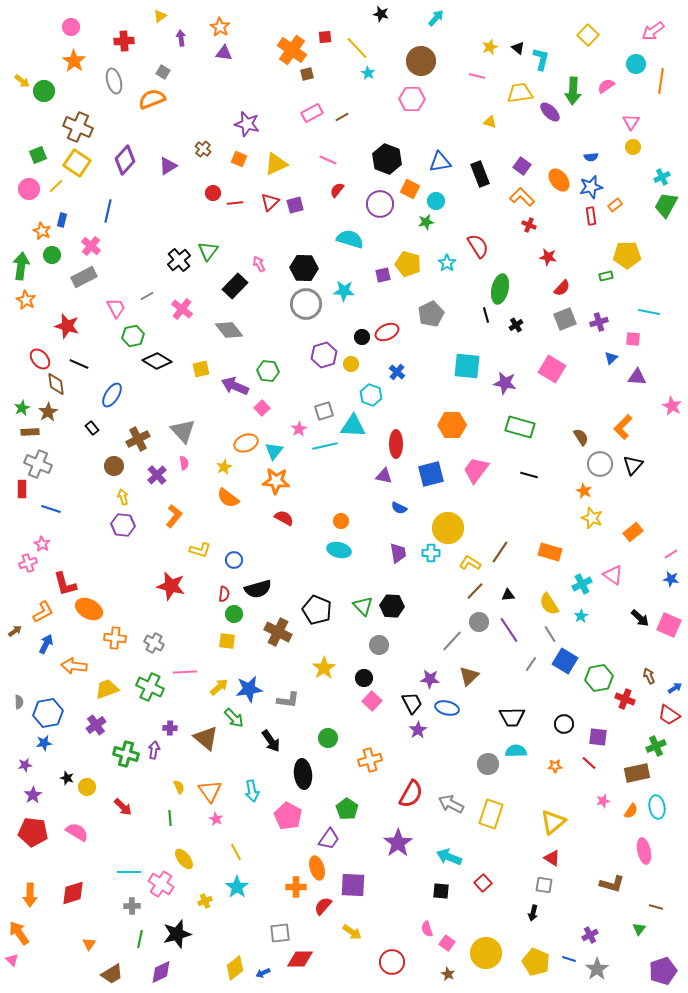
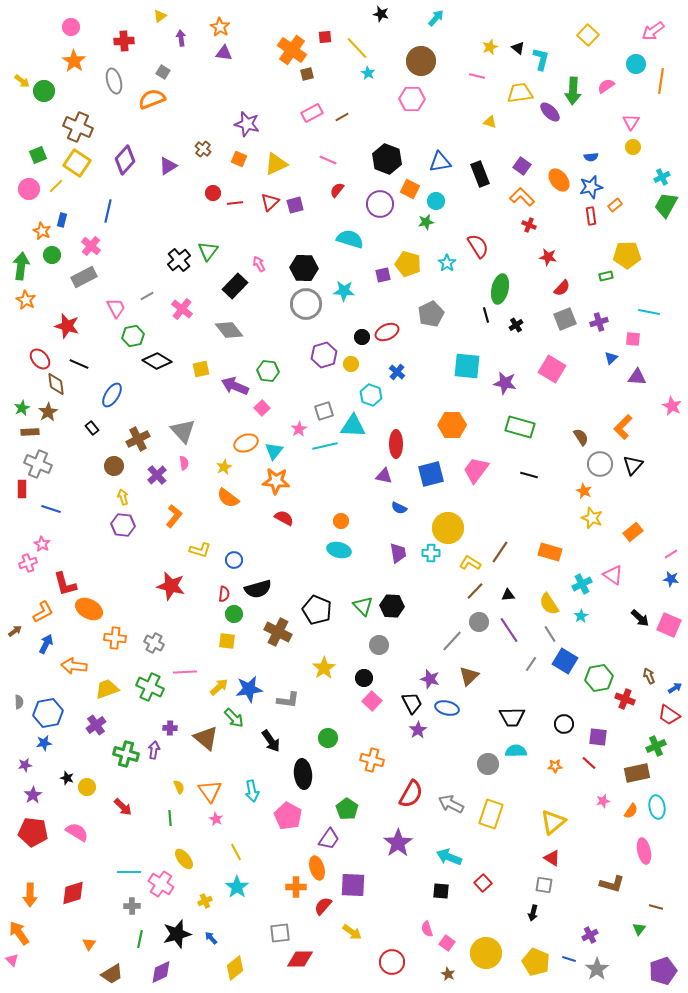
purple star at (430, 679): rotated 12 degrees clockwise
orange cross at (370, 760): moved 2 px right; rotated 30 degrees clockwise
blue arrow at (263, 973): moved 52 px left, 35 px up; rotated 72 degrees clockwise
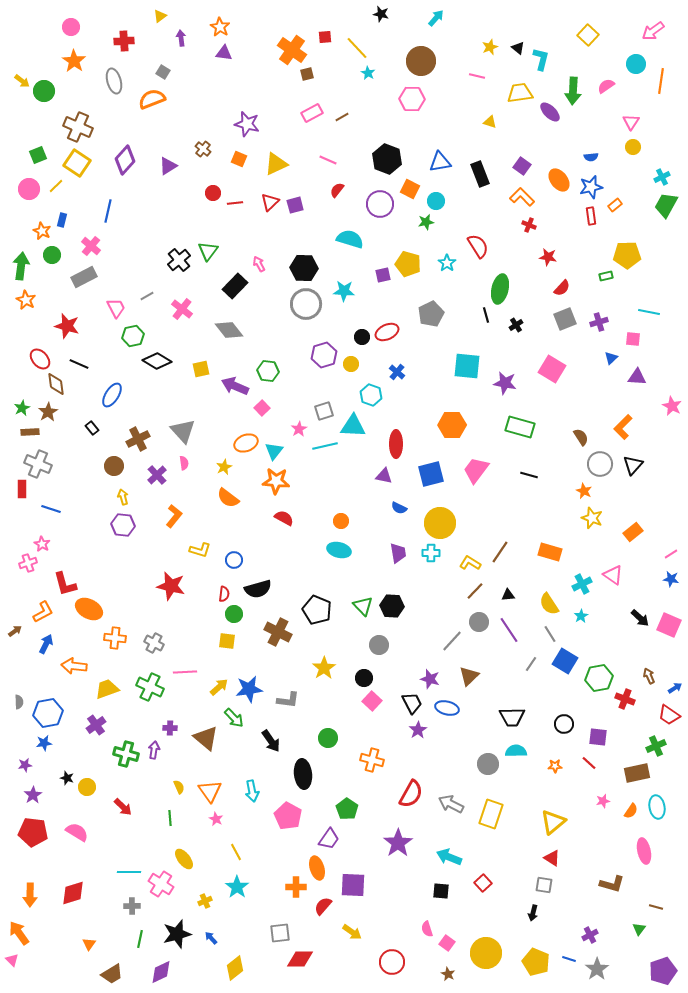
yellow circle at (448, 528): moved 8 px left, 5 px up
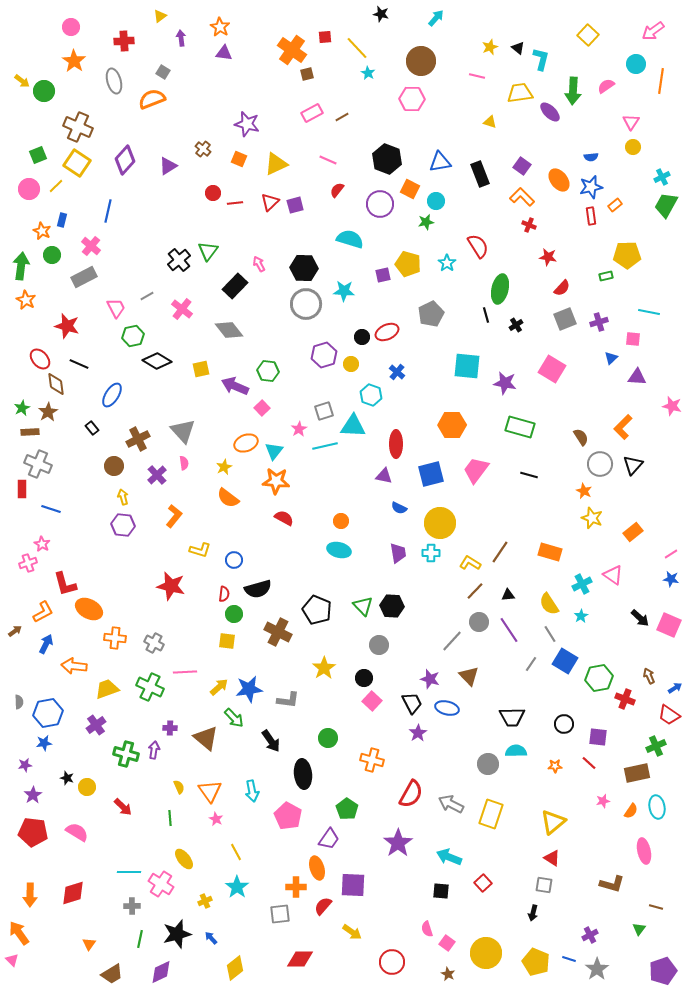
pink star at (672, 406): rotated 12 degrees counterclockwise
brown triangle at (469, 676): rotated 30 degrees counterclockwise
purple star at (418, 730): moved 3 px down
gray square at (280, 933): moved 19 px up
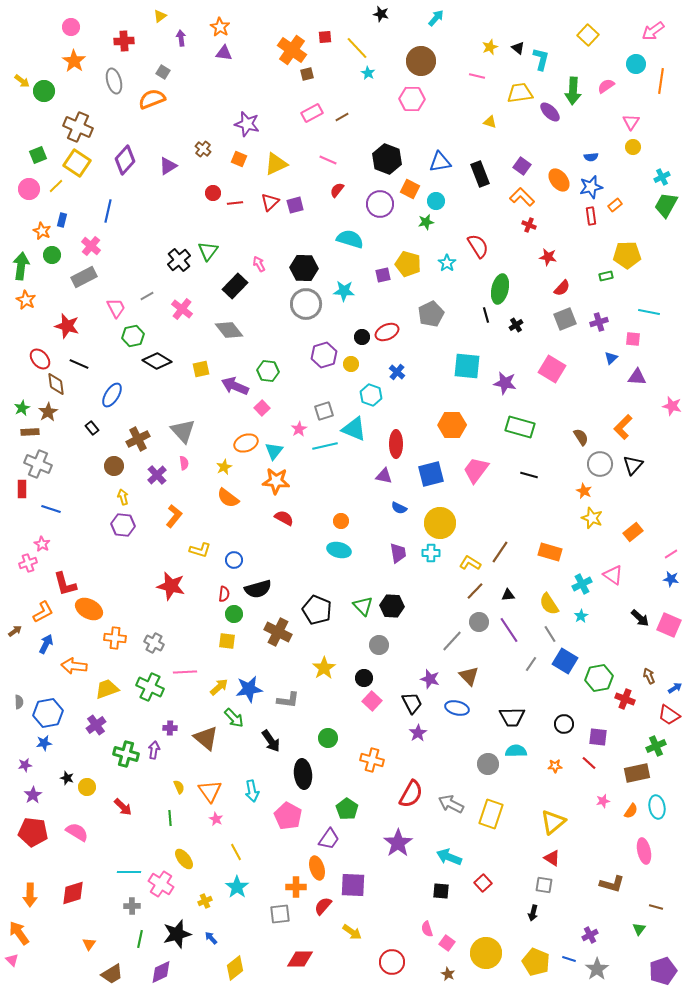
cyan triangle at (353, 426): moved 1 px right, 3 px down; rotated 20 degrees clockwise
blue ellipse at (447, 708): moved 10 px right
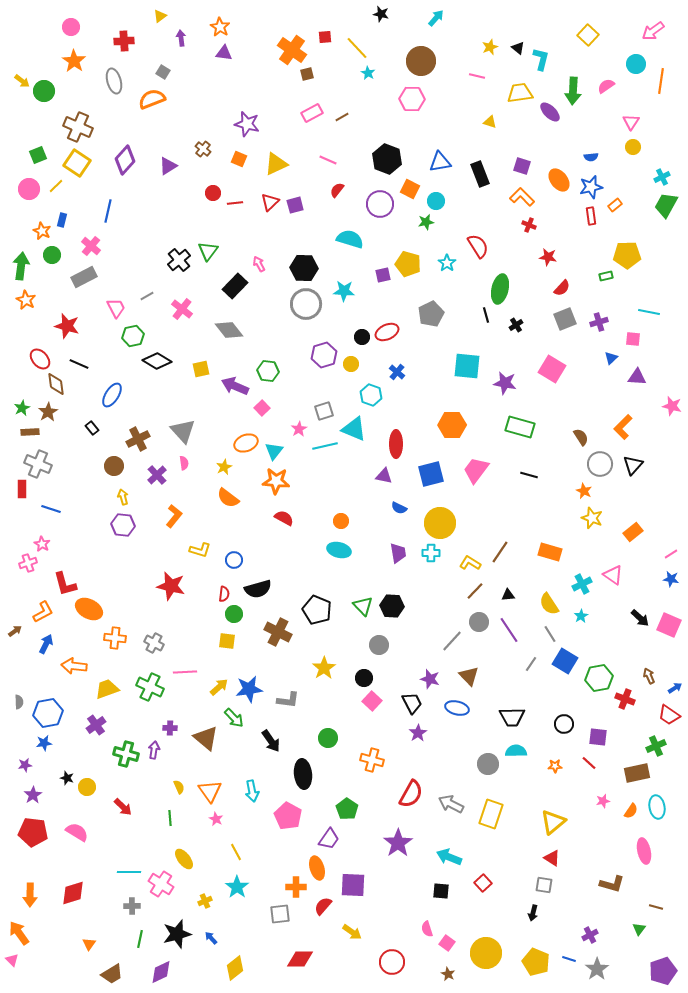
purple square at (522, 166): rotated 18 degrees counterclockwise
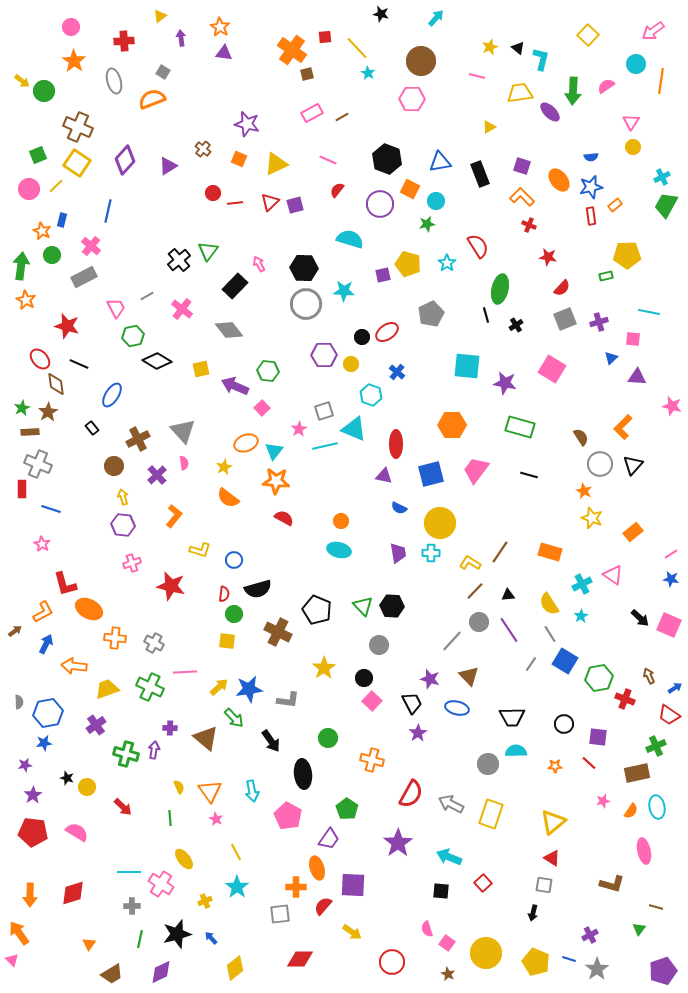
yellow triangle at (490, 122): moved 1 px left, 5 px down; rotated 48 degrees counterclockwise
green star at (426, 222): moved 1 px right, 2 px down
red ellipse at (387, 332): rotated 10 degrees counterclockwise
purple hexagon at (324, 355): rotated 15 degrees clockwise
pink cross at (28, 563): moved 104 px right
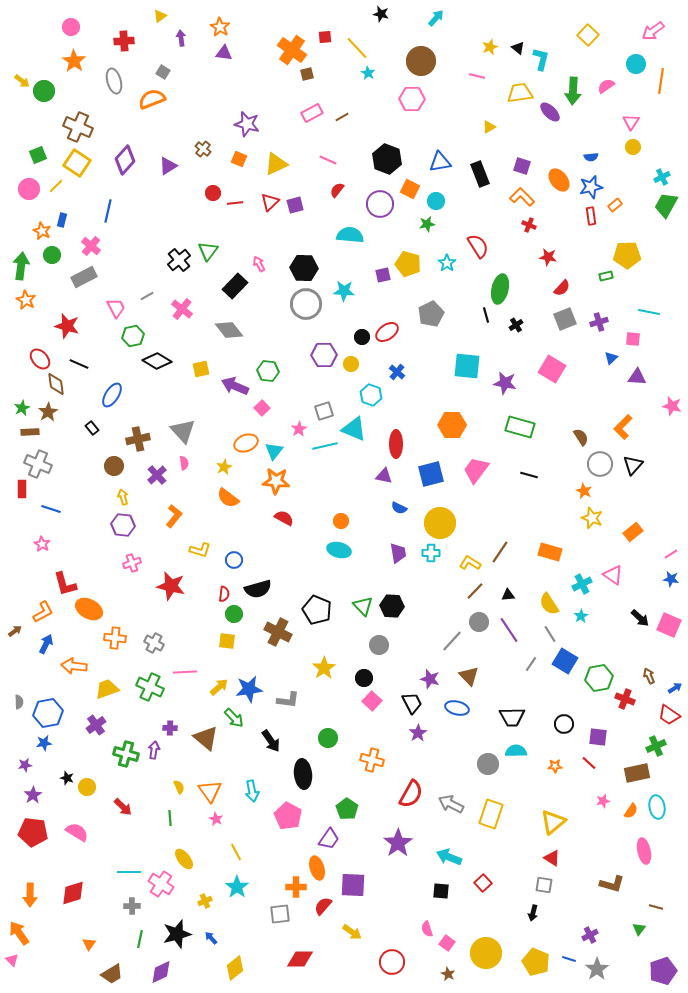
cyan semicircle at (350, 239): moved 4 px up; rotated 12 degrees counterclockwise
brown cross at (138, 439): rotated 15 degrees clockwise
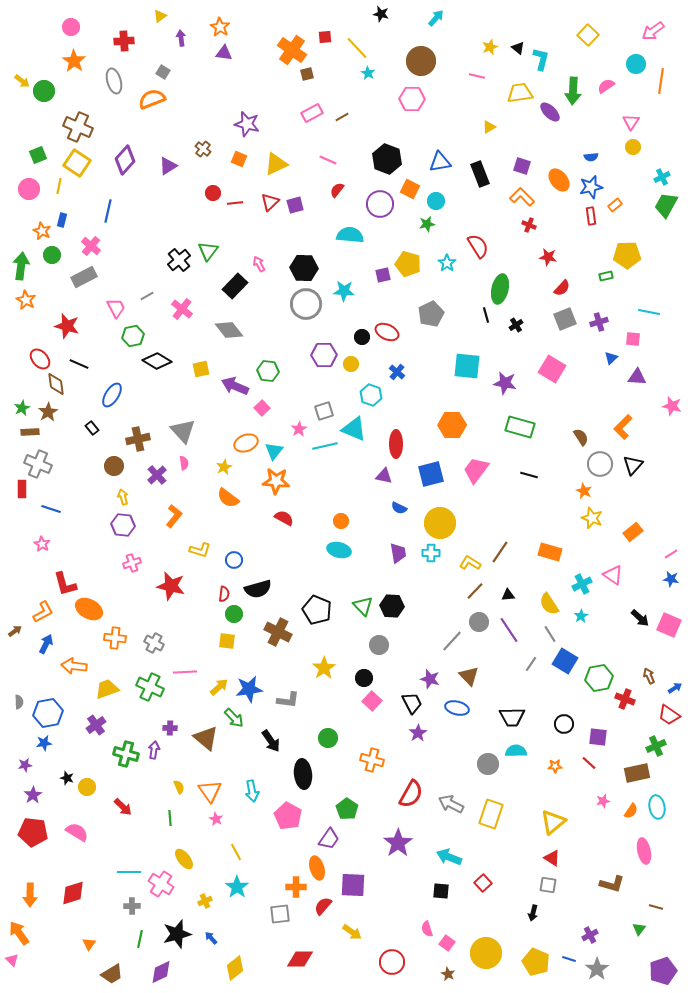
yellow line at (56, 186): moved 3 px right; rotated 35 degrees counterclockwise
red ellipse at (387, 332): rotated 60 degrees clockwise
gray square at (544, 885): moved 4 px right
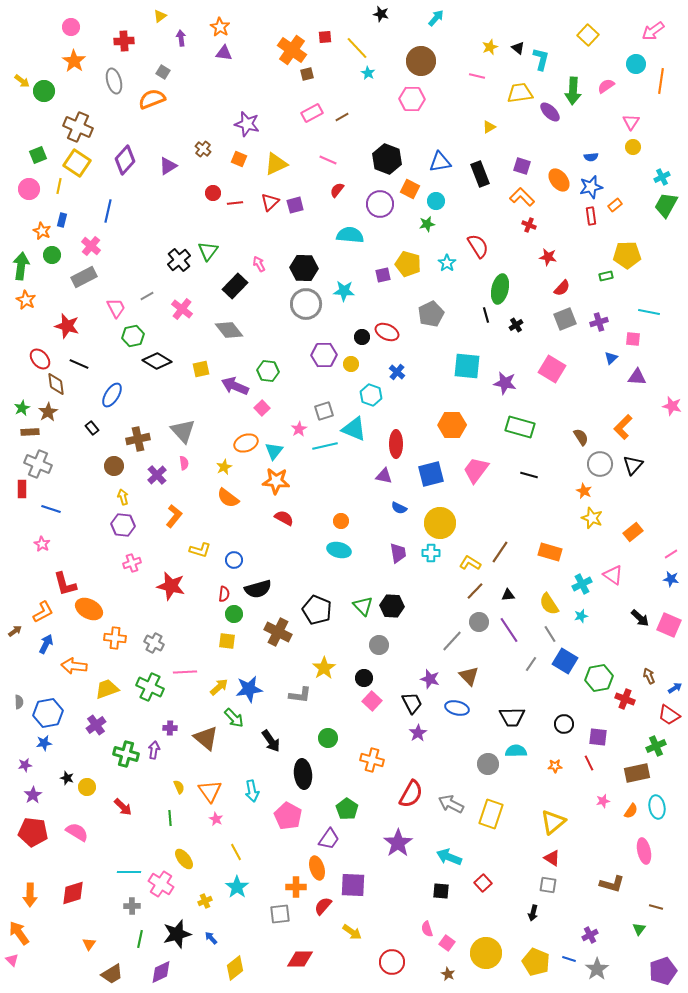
cyan star at (581, 616): rotated 16 degrees clockwise
gray L-shape at (288, 700): moved 12 px right, 5 px up
red line at (589, 763): rotated 21 degrees clockwise
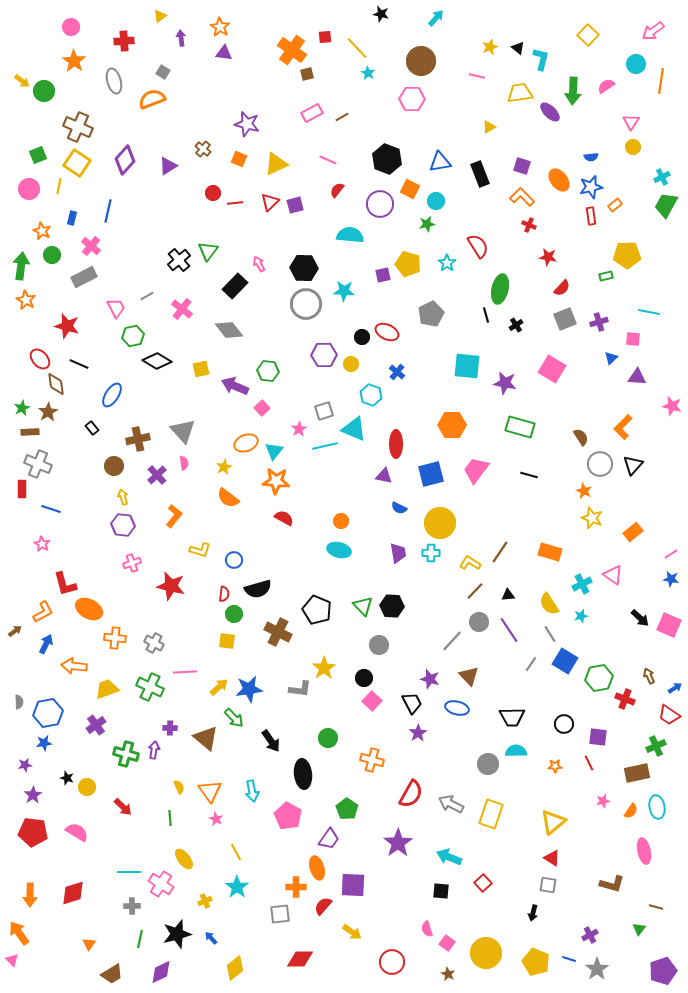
blue rectangle at (62, 220): moved 10 px right, 2 px up
gray L-shape at (300, 695): moved 6 px up
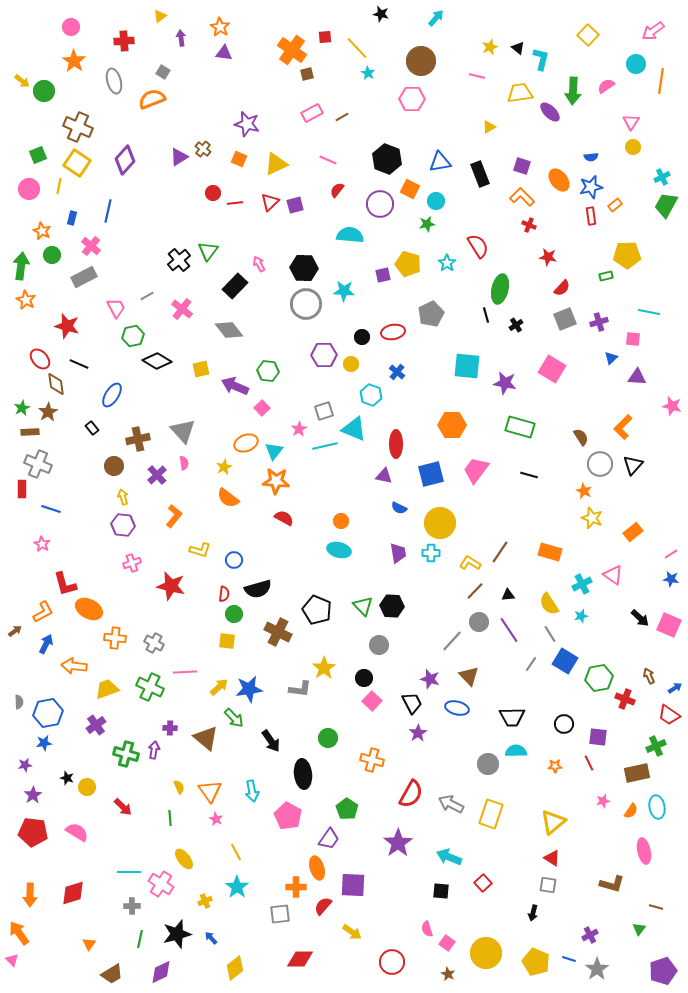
purple triangle at (168, 166): moved 11 px right, 9 px up
red ellipse at (387, 332): moved 6 px right; rotated 35 degrees counterclockwise
